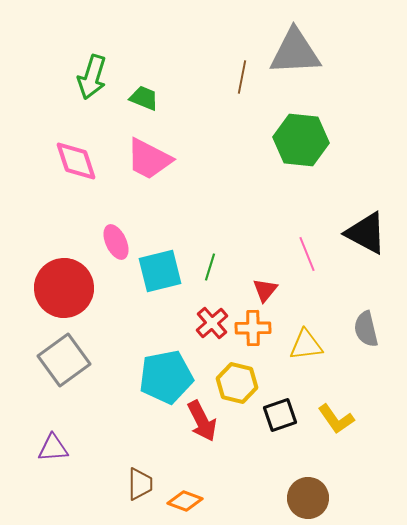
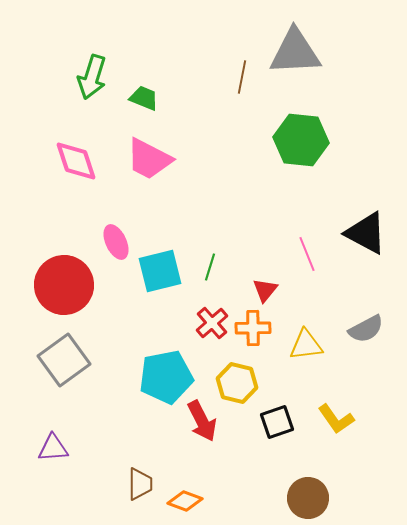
red circle: moved 3 px up
gray semicircle: rotated 105 degrees counterclockwise
black square: moved 3 px left, 7 px down
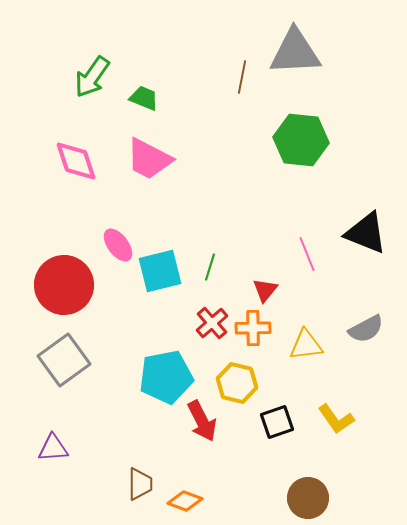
green arrow: rotated 18 degrees clockwise
black triangle: rotated 6 degrees counterclockwise
pink ellipse: moved 2 px right, 3 px down; rotated 12 degrees counterclockwise
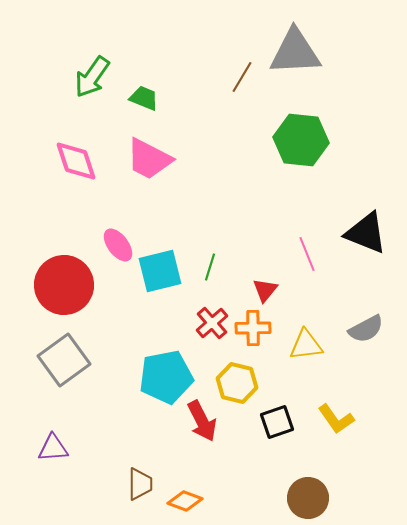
brown line: rotated 20 degrees clockwise
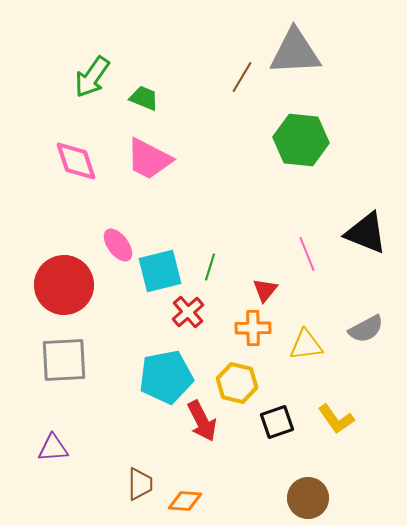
red cross: moved 24 px left, 11 px up
gray square: rotated 33 degrees clockwise
orange diamond: rotated 16 degrees counterclockwise
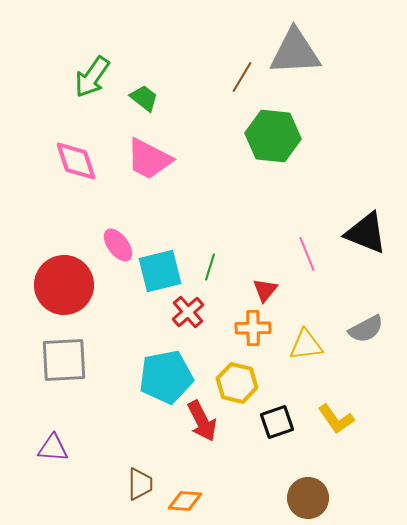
green trapezoid: rotated 16 degrees clockwise
green hexagon: moved 28 px left, 4 px up
purple triangle: rotated 8 degrees clockwise
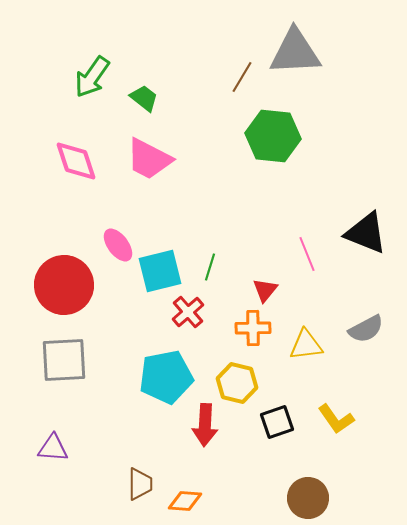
red arrow: moved 3 px right, 4 px down; rotated 30 degrees clockwise
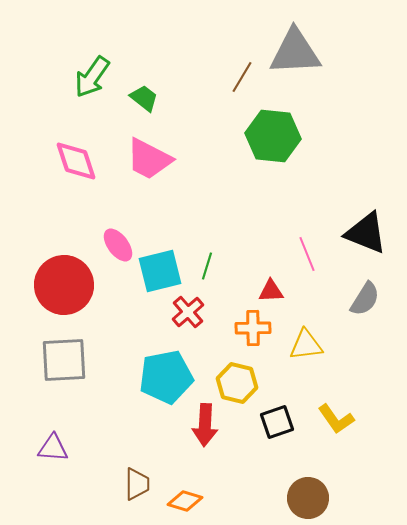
green line: moved 3 px left, 1 px up
red triangle: moved 6 px right, 1 px down; rotated 48 degrees clockwise
gray semicircle: moved 1 px left, 30 px up; rotated 30 degrees counterclockwise
brown trapezoid: moved 3 px left
orange diamond: rotated 12 degrees clockwise
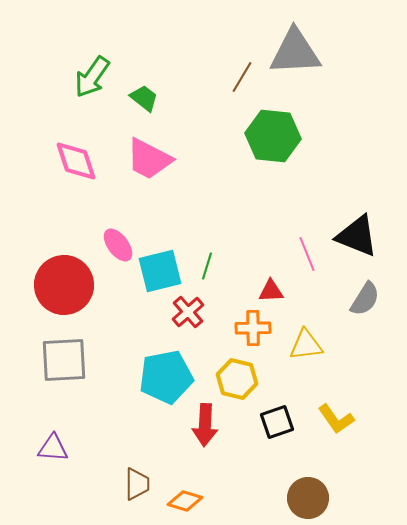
black triangle: moved 9 px left, 3 px down
yellow hexagon: moved 4 px up
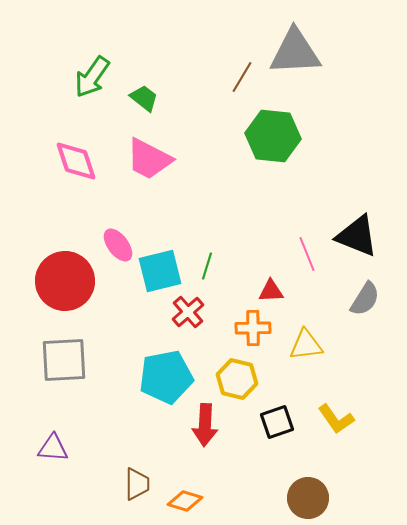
red circle: moved 1 px right, 4 px up
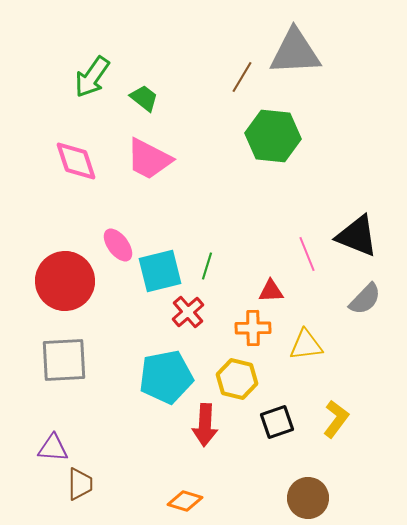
gray semicircle: rotated 12 degrees clockwise
yellow L-shape: rotated 108 degrees counterclockwise
brown trapezoid: moved 57 px left
